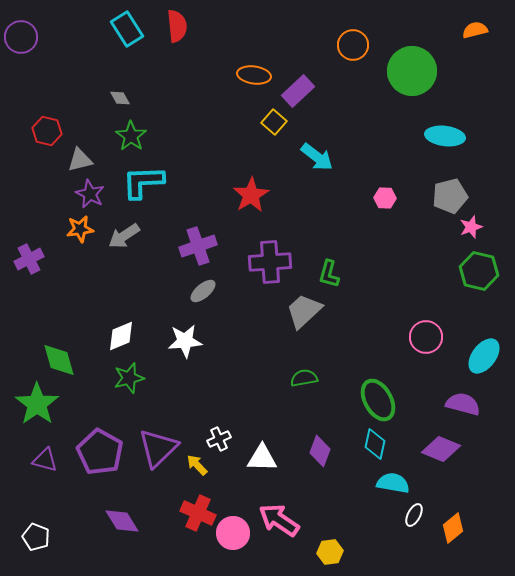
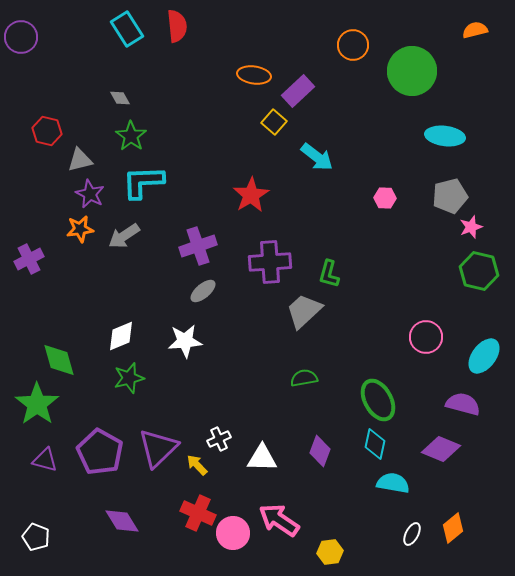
white ellipse at (414, 515): moved 2 px left, 19 px down
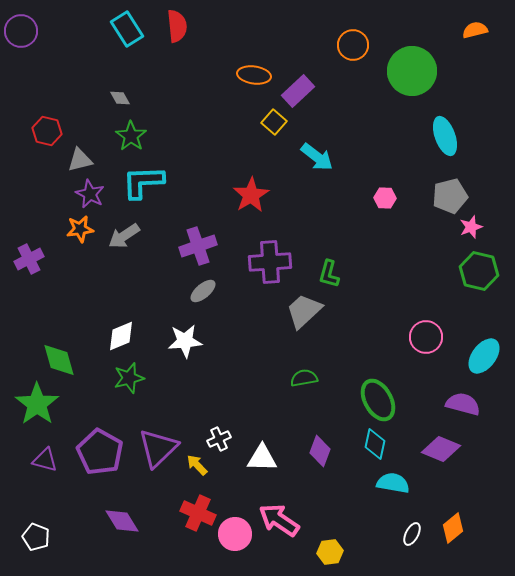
purple circle at (21, 37): moved 6 px up
cyan ellipse at (445, 136): rotated 63 degrees clockwise
pink circle at (233, 533): moved 2 px right, 1 px down
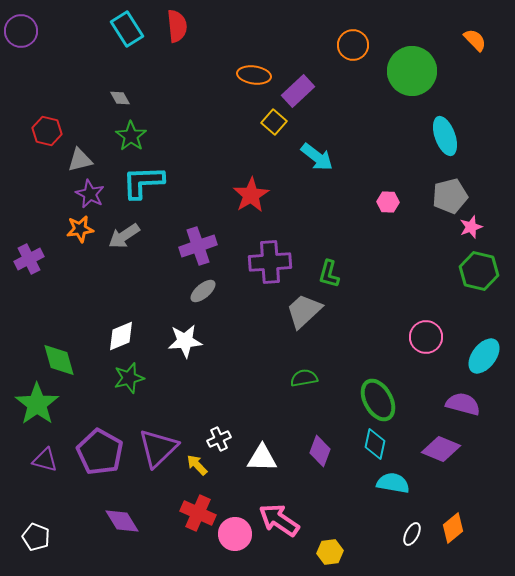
orange semicircle at (475, 30): moved 10 px down; rotated 60 degrees clockwise
pink hexagon at (385, 198): moved 3 px right, 4 px down
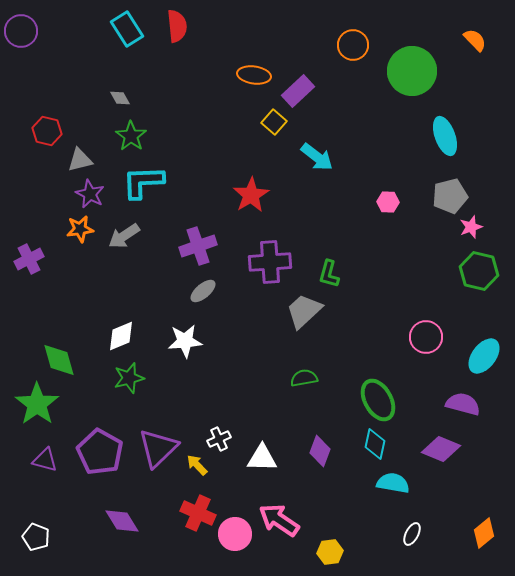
orange diamond at (453, 528): moved 31 px right, 5 px down
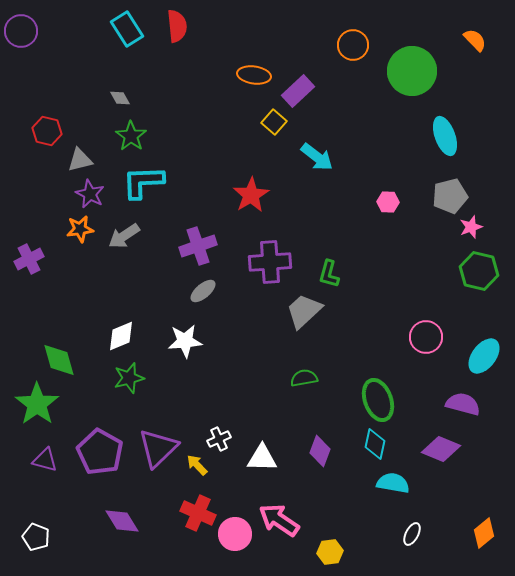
green ellipse at (378, 400): rotated 9 degrees clockwise
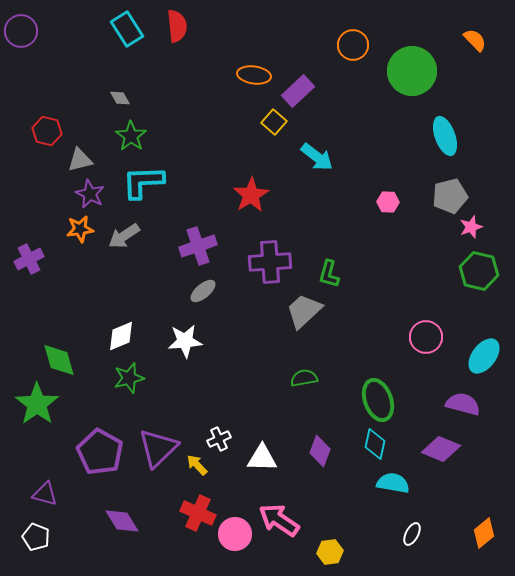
purple triangle at (45, 460): moved 34 px down
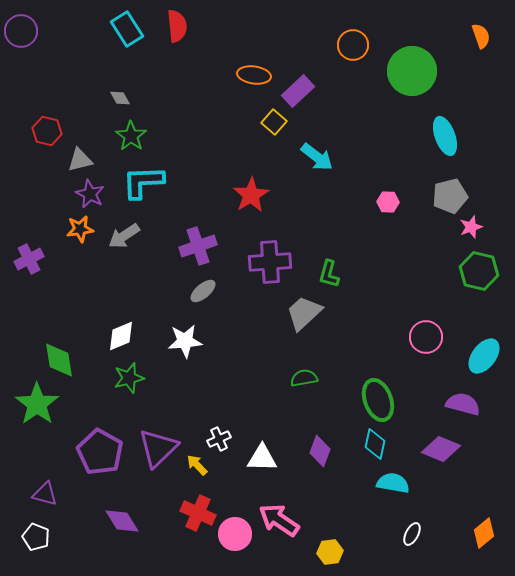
orange semicircle at (475, 40): moved 6 px right, 4 px up; rotated 25 degrees clockwise
gray trapezoid at (304, 311): moved 2 px down
green diamond at (59, 360): rotated 6 degrees clockwise
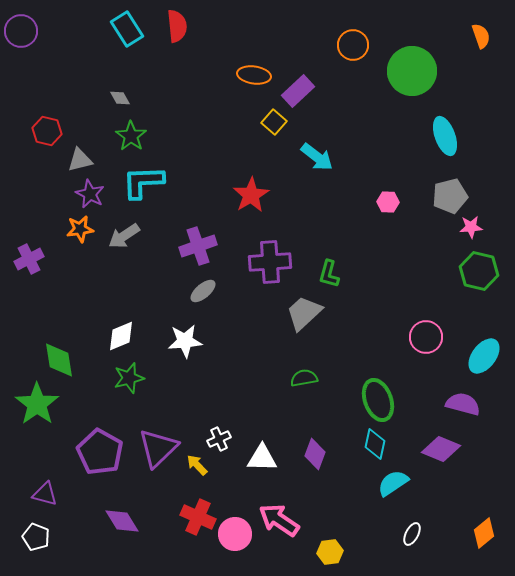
pink star at (471, 227): rotated 15 degrees clockwise
purple diamond at (320, 451): moved 5 px left, 3 px down
cyan semicircle at (393, 483): rotated 44 degrees counterclockwise
red cross at (198, 513): moved 4 px down
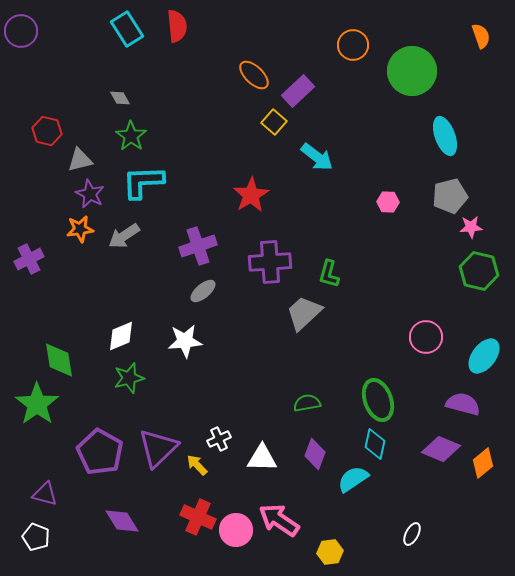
orange ellipse at (254, 75): rotated 36 degrees clockwise
green semicircle at (304, 378): moved 3 px right, 25 px down
cyan semicircle at (393, 483): moved 40 px left, 4 px up
orange diamond at (484, 533): moved 1 px left, 70 px up
pink circle at (235, 534): moved 1 px right, 4 px up
